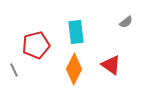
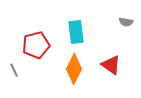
gray semicircle: rotated 48 degrees clockwise
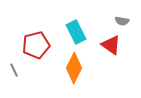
gray semicircle: moved 4 px left, 1 px up
cyan rectangle: rotated 20 degrees counterclockwise
red triangle: moved 20 px up
orange diamond: moved 1 px up
